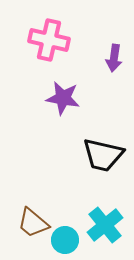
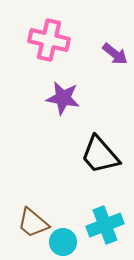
purple arrow: moved 1 px right, 4 px up; rotated 60 degrees counterclockwise
black trapezoid: moved 3 px left; rotated 36 degrees clockwise
cyan cross: rotated 18 degrees clockwise
cyan circle: moved 2 px left, 2 px down
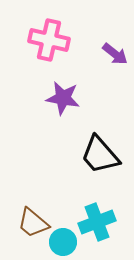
cyan cross: moved 8 px left, 3 px up
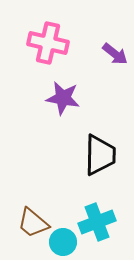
pink cross: moved 1 px left, 3 px down
black trapezoid: rotated 138 degrees counterclockwise
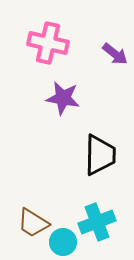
brown trapezoid: rotated 8 degrees counterclockwise
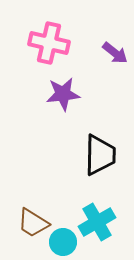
pink cross: moved 1 px right
purple arrow: moved 1 px up
purple star: moved 4 px up; rotated 16 degrees counterclockwise
cyan cross: rotated 9 degrees counterclockwise
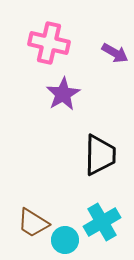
purple arrow: rotated 8 degrees counterclockwise
purple star: rotated 24 degrees counterclockwise
cyan cross: moved 5 px right
cyan circle: moved 2 px right, 2 px up
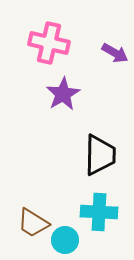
cyan cross: moved 3 px left, 10 px up; rotated 33 degrees clockwise
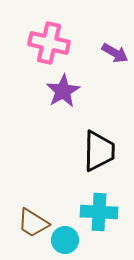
purple star: moved 3 px up
black trapezoid: moved 1 px left, 4 px up
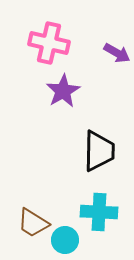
purple arrow: moved 2 px right
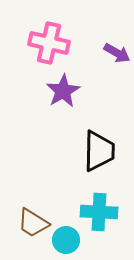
cyan circle: moved 1 px right
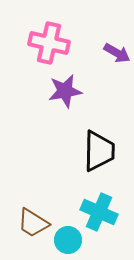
purple star: moved 2 px right; rotated 20 degrees clockwise
cyan cross: rotated 21 degrees clockwise
cyan circle: moved 2 px right
